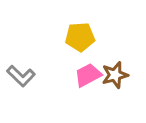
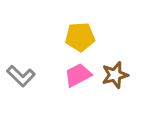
pink trapezoid: moved 10 px left
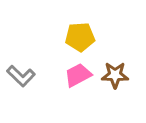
brown star: rotated 16 degrees clockwise
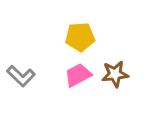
brown star: moved 1 px up; rotated 8 degrees counterclockwise
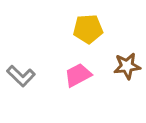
yellow pentagon: moved 8 px right, 8 px up
brown star: moved 12 px right, 8 px up
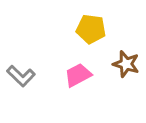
yellow pentagon: moved 3 px right; rotated 12 degrees clockwise
brown star: moved 1 px left, 2 px up; rotated 24 degrees clockwise
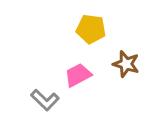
gray L-shape: moved 24 px right, 24 px down
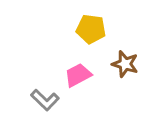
brown star: moved 1 px left
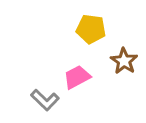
brown star: moved 1 px left, 3 px up; rotated 16 degrees clockwise
pink trapezoid: moved 1 px left, 2 px down
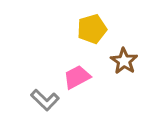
yellow pentagon: moved 1 px right; rotated 24 degrees counterclockwise
